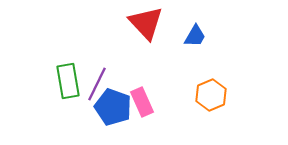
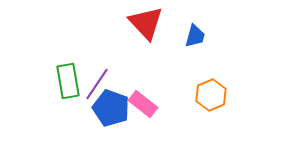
blue trapezoid: rotated 15 degrees counterclockwise
purple line: rotated 8 degrees clockwise
pink rectangle: moved 1 px right, 2 px down; rotated 28 degrees counterclockwise
blue pentagon: moved 2 px left, 1 px down
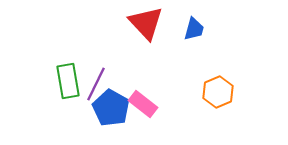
blue trapezoid: moved 1 px left, 7 px up
purple line: moved 1 px left; rotated 8 degrees counterclockwise
orange hexagon: moved 7 px right, 3 px up
blue pentagon: rotated 9 degrees clockwise
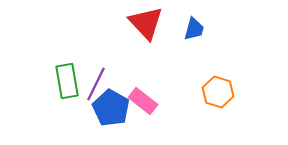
green rectangle: moved 1 px left
orange hexagon: rotated 20 degrees counterclockwise
pink rectangle: moved 3 px up
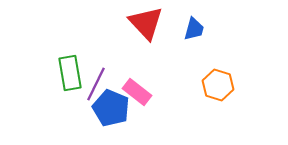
green rectangle: moved 3 px right, 8 px up
orange hexagon: moved 7 px up
pink rectangle: moved 6 px left, 9 px up
blue pentagon: rotated 6 degrees counterclockwise
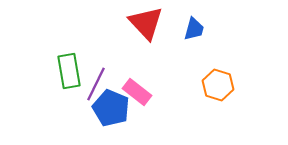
green rectangle: moved 1 px left, 2 px up
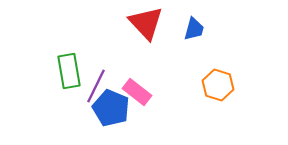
purple line: moved 2 px down
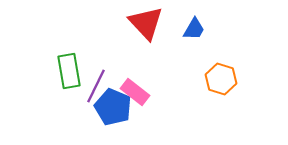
blue trapezoid: rotated 15 degrees clockwise
orange hexagon: moved 3 px right, 6 px up
pink rectangle: moved 2 px left
blue pentagon: moved 2 px right, 1 px up
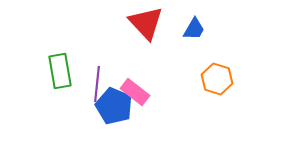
green rectangle: moved 9 px left
orange hexagon: moved 4 px left
purple line: moved 1 px right, 2 px up; rotated 20 degrees counterclockwise
blue pentagon: moved 1 px right, 1 px up
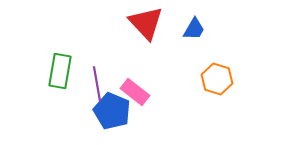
green rectangle: rotated 20 degrees clockwise
purple line: rotated 16 degrees counterclockwise
blue pentagon: moved 2 px left, 5 px down
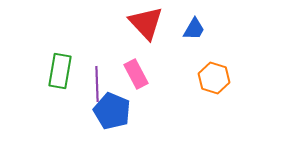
orange hexagon: moved 3 px left, 1 px up
purple line: rotated 8 degrees clockwise
pink rectangle: moved 1 px right, 18 px up; rotated 24 degrees clockwise
